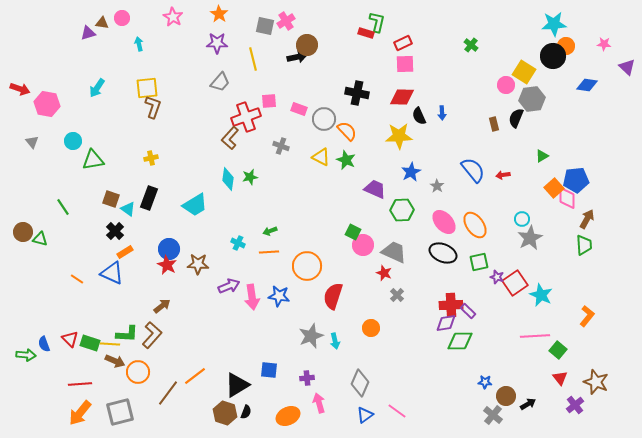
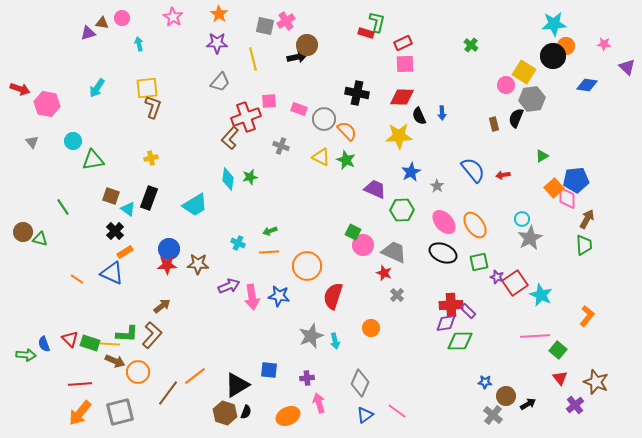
brown square at (111, 199): moved 3 px up
red star at (167, 265): rotated 30 degrees counterclockwise
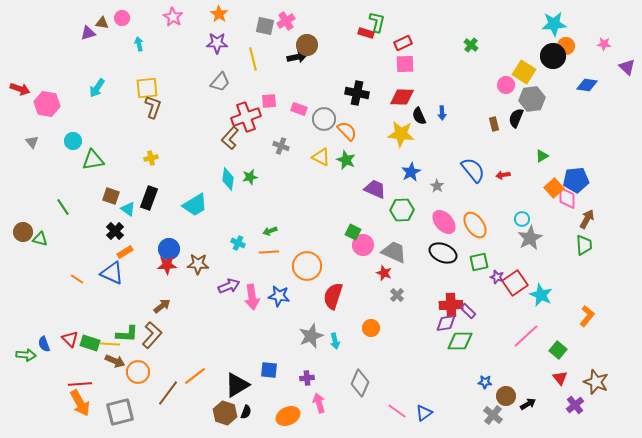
yellow star at (399, 136): moved 2 px right, 2 px up; rotated 8 degrees clockwise
pink line at (535, 336): moved 9 px left; rotated 40 degrees counterclockwise
orange arrow at (80, 413): moved 10 px up; rotated 68 degrees counterclockwise
blue triangle at (365, 415): moved 59 px right, 2 px up
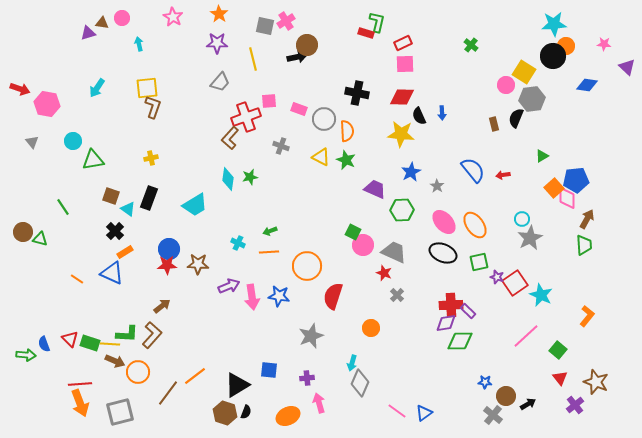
orange semicircle at (347, 131): rotated 40 degrees clockwise
cyan arrow at (335, 341): moved 17 px right, 22 px down; rotated 28 degrees clockwise
orange arrow at (80, 403): rotated 8 degrees clockwise
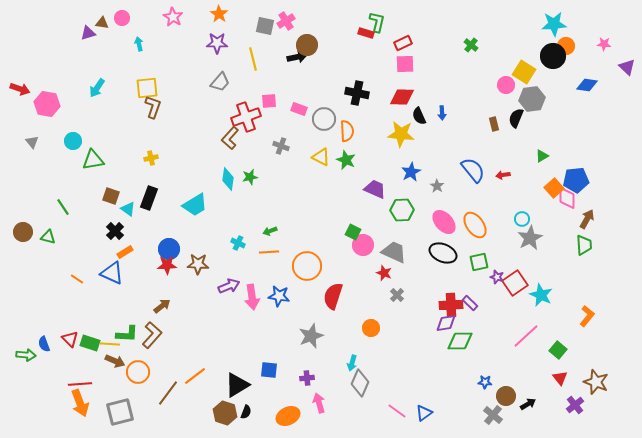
green triangle at (40, 239): moved 8 px right, 2 px up
purple rectangle at (468, 311): moved 2 px right, 8 px up
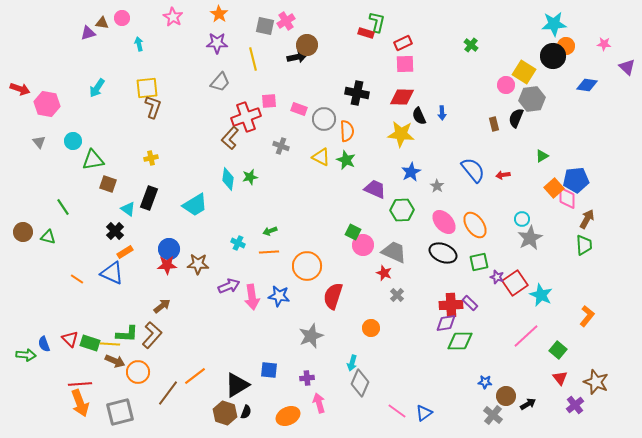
gray triangle at (32, 142): moved 7 px right
brown square at (111, 196): moved 3 px left, 12 px up
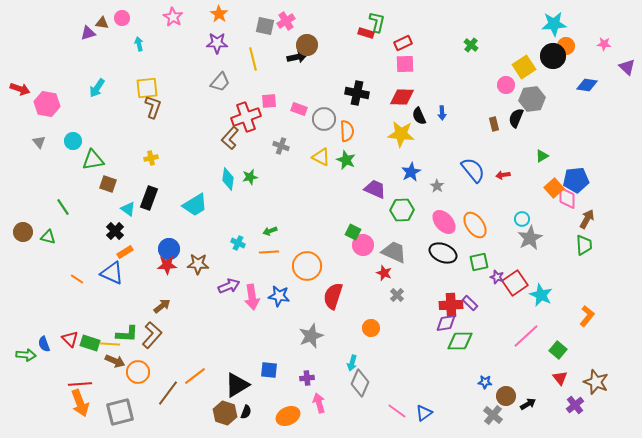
yellow square at (524, 72): moved 5 px up; rotated 25 degrees clockwise
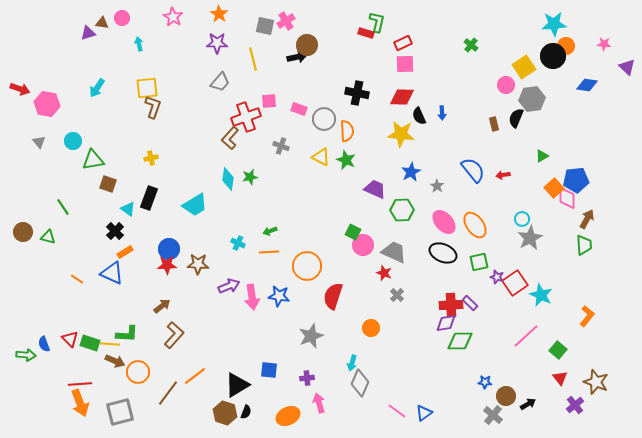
brown L-shape at (152, 335): moved 22 px right
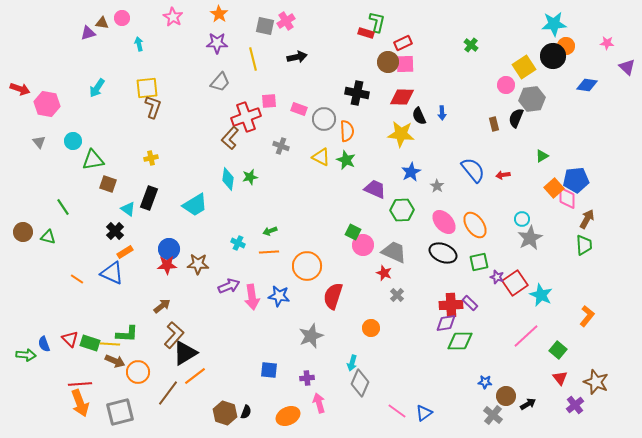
pink star at (604, 44): moved 3 px right, 1 px up
brown circle at (307, 45): moved 81 px right, 17 px down
black triangle at (237, 385): moved 52 px left, 32 px up
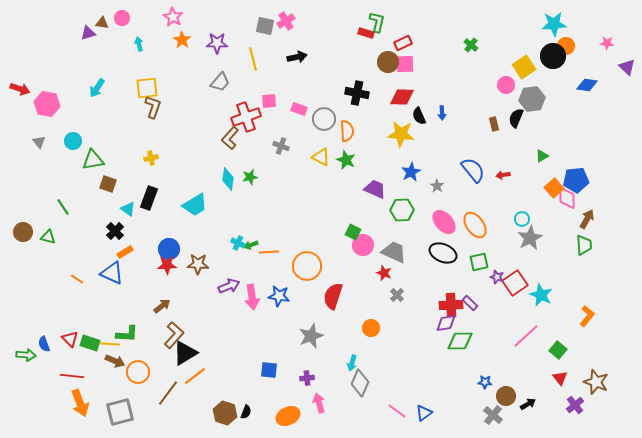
orange star at (219, 14): moved 37 px left, 26 px down
green arrow at (270, 231): moved 19 px left, 14 px down
red line at (80, 384): moved 8 px left, 8 px up; rotated 10 degrees clockwise
